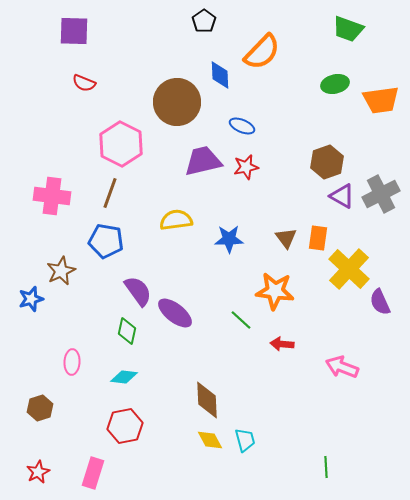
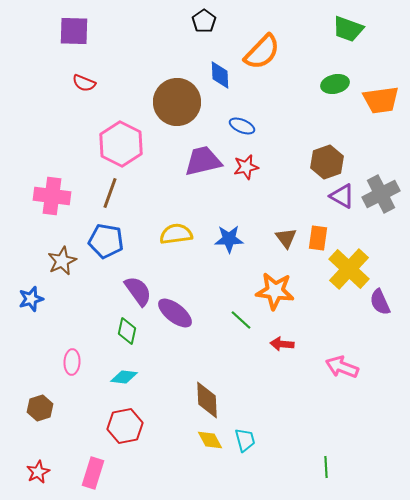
yellow semicircle at (176, 220): moved 14 px down
brown star at (61, 271): moved 1 px right, 10 px up
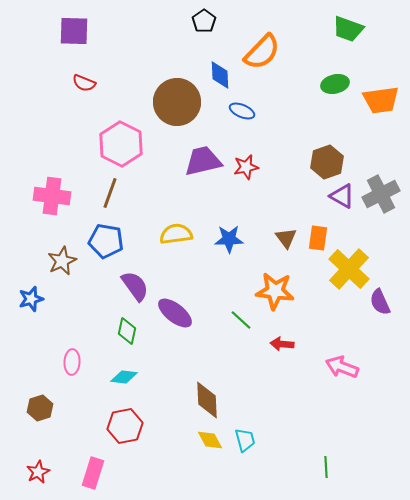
blue ellipse at (242, 126): moved 15 px up
purple semicircle at (138, 291): moved 3 px left, 5 px up
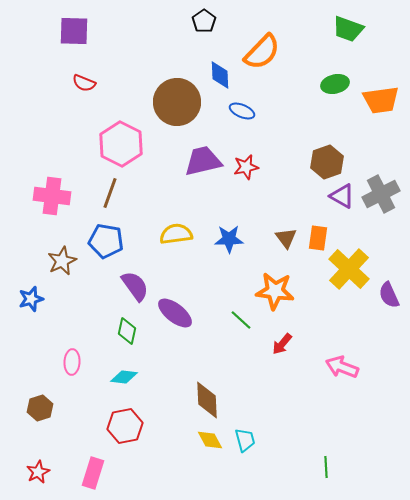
purple semicircle at (380, 302): moved 9 px right, 7 px up
red arrow at (282, 344): rotated 55 degrees counterclockwise
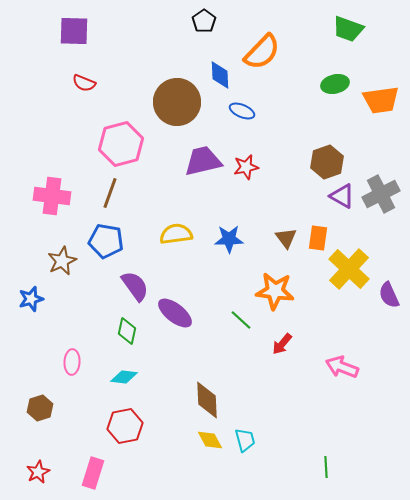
pink hexagon at (121, 144): rotated 18 degrees clockwise
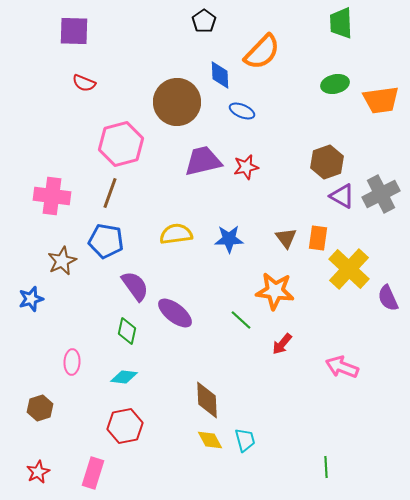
green trapezoid at (348, 29): moved 7 px left, 6 px up; rotated 68 degrees clockwise
purple semicircle at (389, 295): moved 1 px left, 3 px down
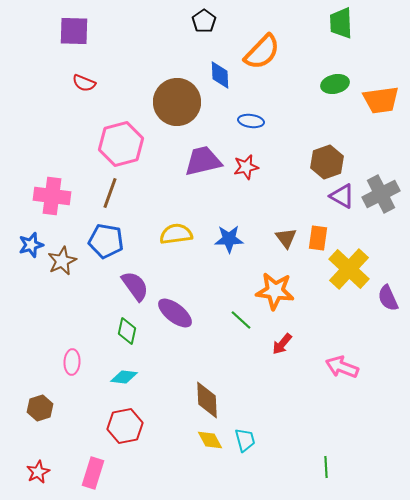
blue ellipse at (242, 111): moved 9 px right, 10 px down; rotated 15 degrees counterclockwise
blue star at (31, 299): moved 54 px up
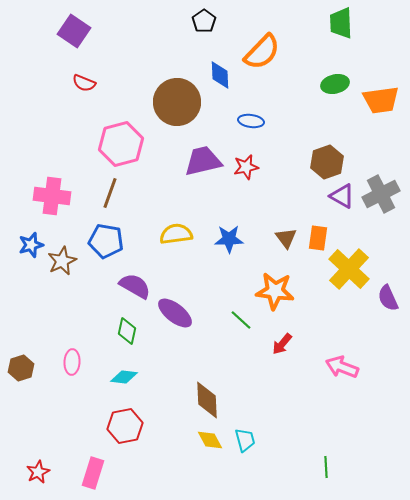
purple square at (74, 31): rotated 32 degrees clockwise
purple semicircle at (135, 286): rotated 24 degrees counterclockwise
brown hexagon at (40, 408): moved 19 px left, 40 px up
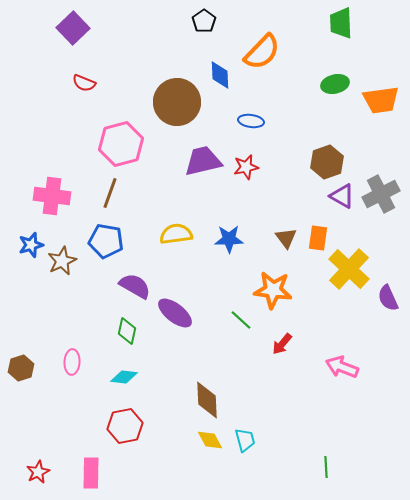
purple square at (74, 31): moved 1 px left, 3 px up; rotated 12 degrees clockwise
orange star at (275, 291): moved 2 px left, 1 px up
pink rectangle at (93, 473): moved 2 px left; rotated 16 degrees counterclockwise
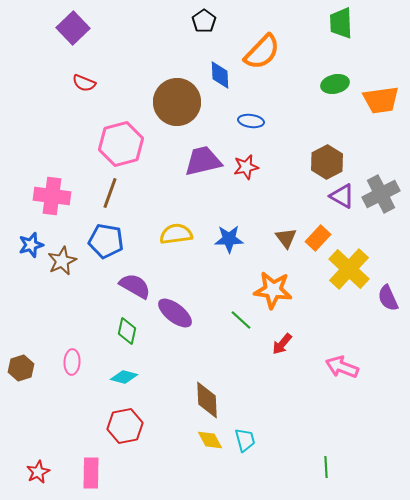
brown hexagon at (327, 162): rotated 8 degrees counterclockwise
orange rectangle at (318, 238): rotated 35 degrees clockwise
cyan diamond at (124, 377): rotated 8 degrees clockwise
